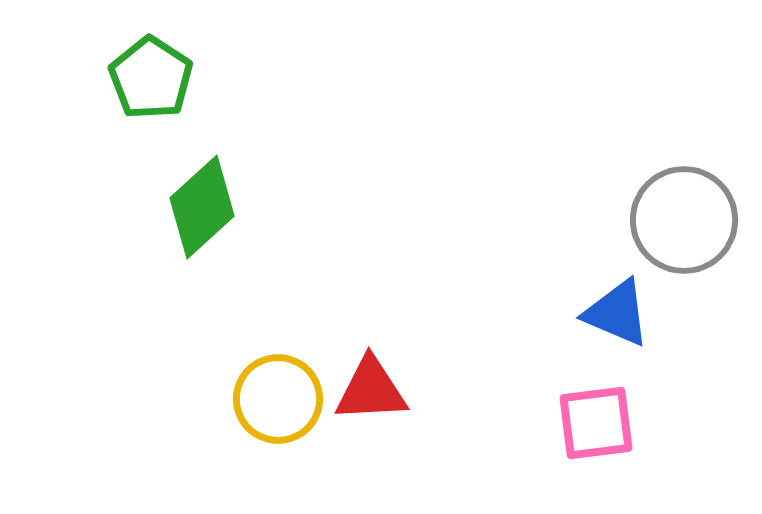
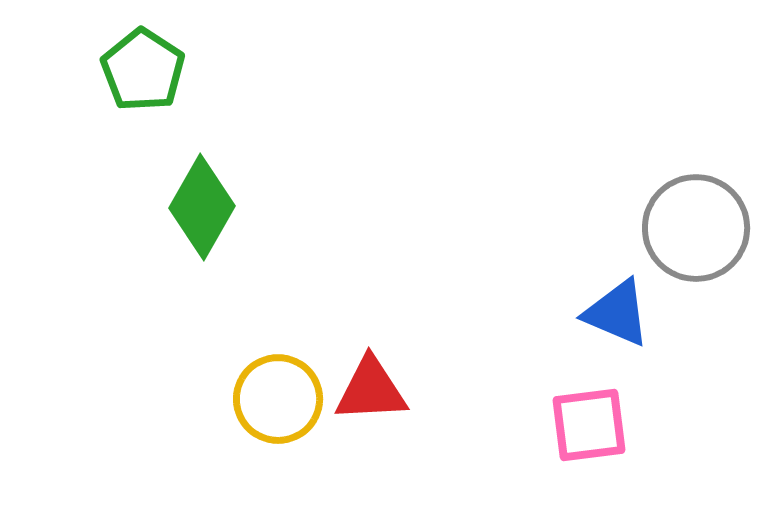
green pentagon: moved 8 px left, 8 px up
green diamond: rotated 18 degrees counterclockwise
gray circle: moved 12 px right, 8 px down
pink square: moved 7 px left, 2 px down
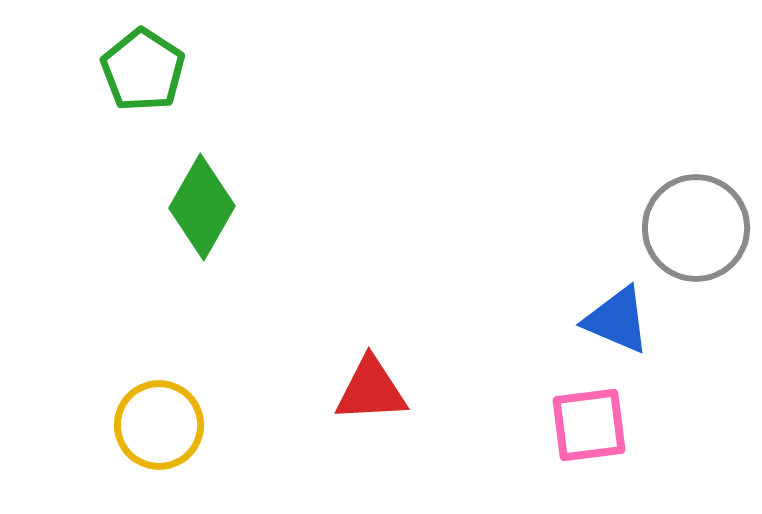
blue triangle: moved 7 px down
yellow circle: moved 119 px left, 26 px down
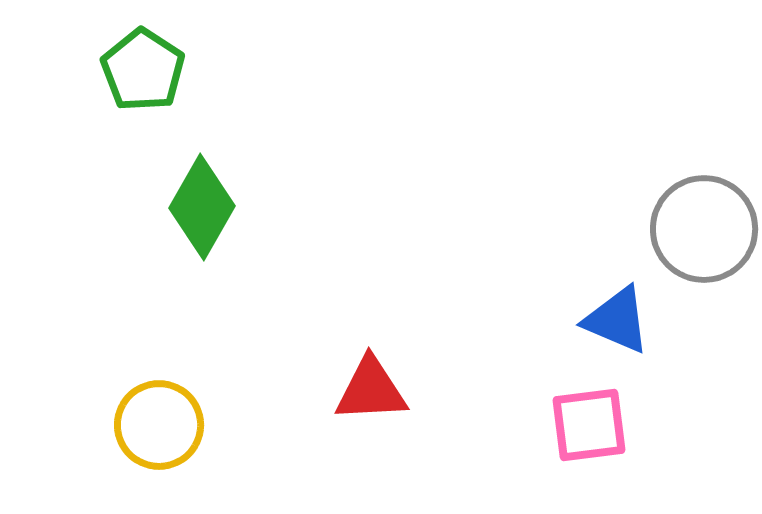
gray circle: moved 8 px right, 1 px down
